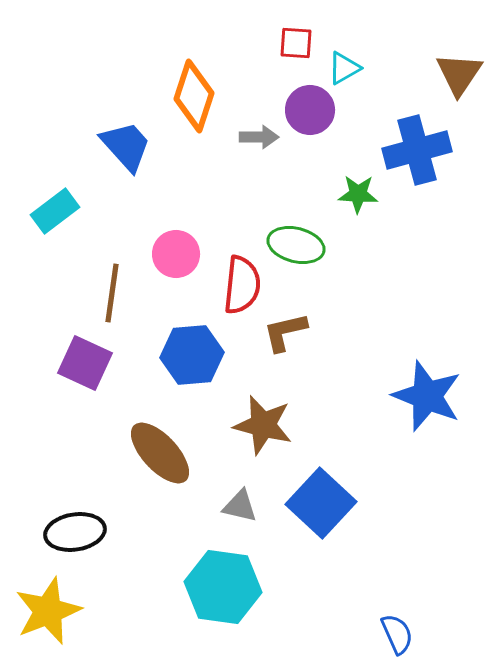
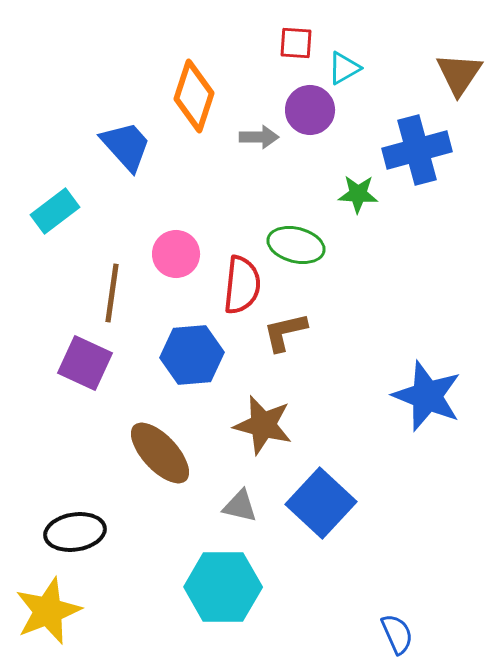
cyan hexagon: rotated 8 degrees counterclockwise
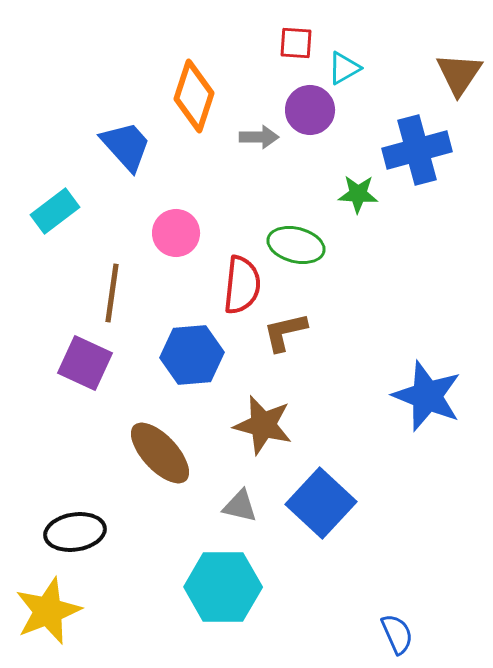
pink circle: moved 21 px up
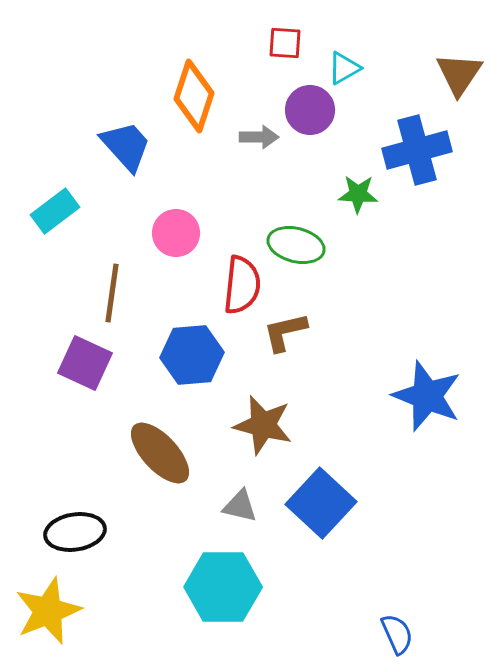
red square: moved 11 px left
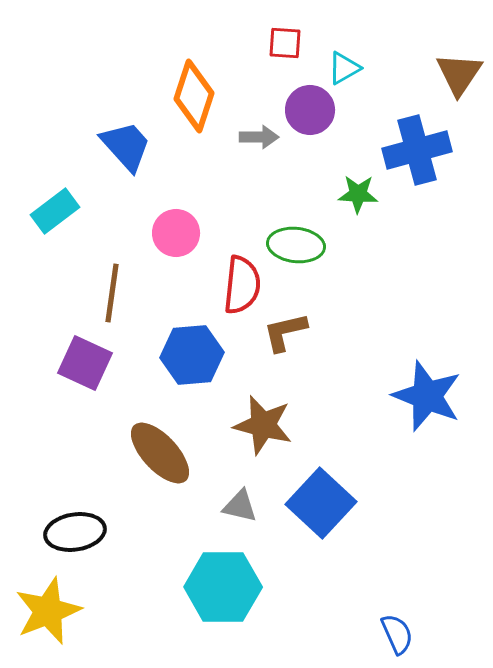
green ellipse: rotated 8 degrees counterclockwise
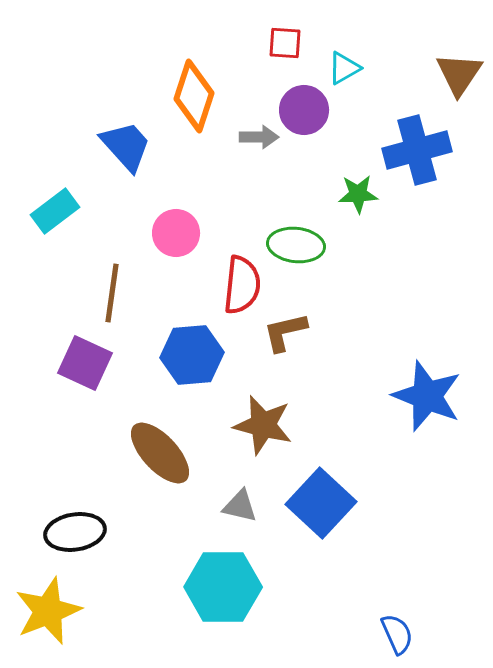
purple circle: moved 6 px left
green star: rotated 6 degrees counterclockwise
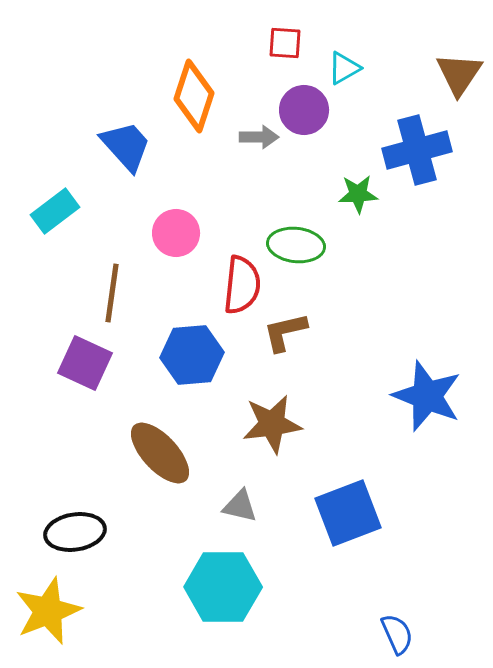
brown star: moved 9 px right, 1 px up; rotated 22 degrees counterclockwise
blue square: moved 27 px right, 10 px down; rotated 26 degrees clockwise
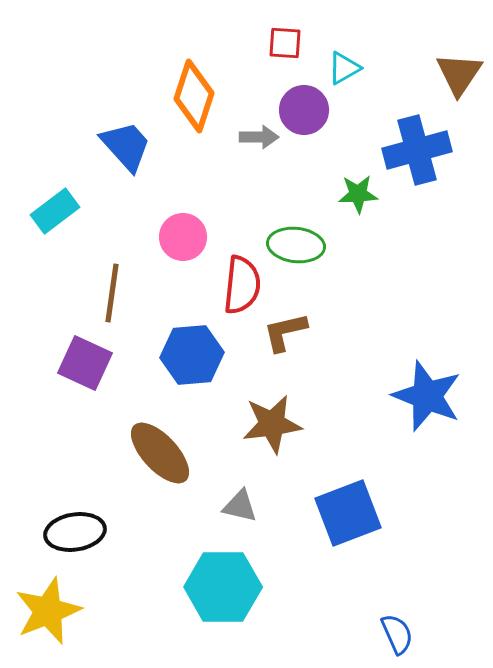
pink circle: moved 7 px right, 4 px down
